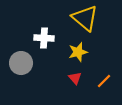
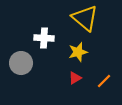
red triangle: rotated 40 degrees clockwise
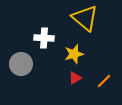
yellow star: moved 4 px left, 2 px down
gray circle: moved 1 px down
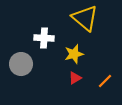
orange line: moved 1 px right
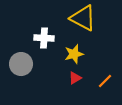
yellow triangle: moved 2 px left; rotated 12 degrees counterclockwise
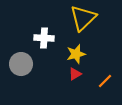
yellow triangle: rotated 48 degrees clockwise
yellow star: moved 2 px right
red triangle: moved 4 px up
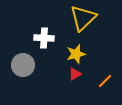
gray circle: moved 2 px right, 1 px down
